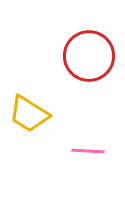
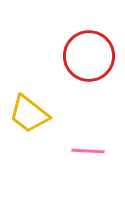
yellow trapezoid: rotated 6 degrees clockwise
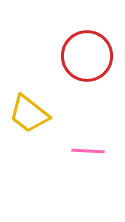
red circle: moved 2 px left
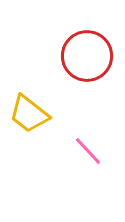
pink line: rotated 44 degrees clockwise
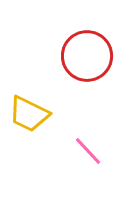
yellow trapezoid: rotated 12 degrees counterclockwise
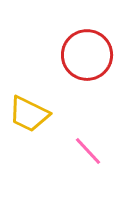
red circle: moved 1 px up
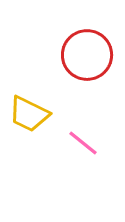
pink line: moved 5 px left, 8 px up; rotated 8 degrees counterclockwise
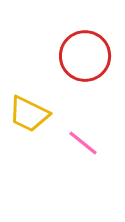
red circle: moved 2 px left, 1 px down
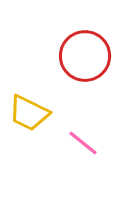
yellow trapezoid: moved 1 px up
